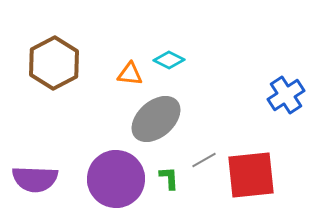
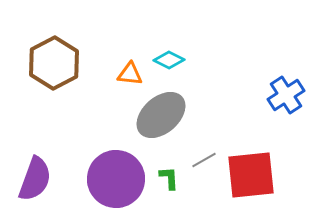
gray ellipse: moved 5 px right, 4 px up
purple semicircle: rotated 72 degrees counterclockwise
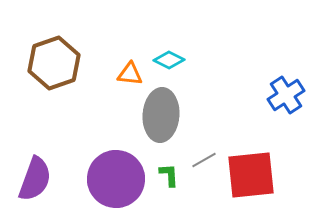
brown hexagon: rotated 9 degrees clockwise
gray ellipse: rotated 45 degrees counterclockwise
green L-shape: moved 3 px up
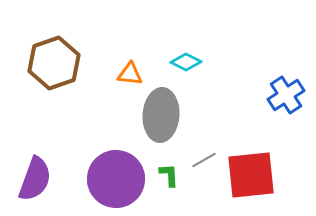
cyan diamond: moved 17 px right, 2 px down
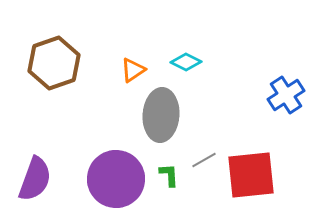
orange triangle: moved 3 px right, 4 px up; rotated 40 degrees counterclockwise
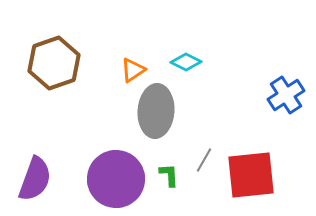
gray ellipse: moved 5 px left, 4 px up
gray line: rotated 30 degrees counterclockwise
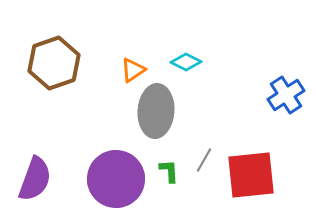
green L-shape: moved 4 px up
